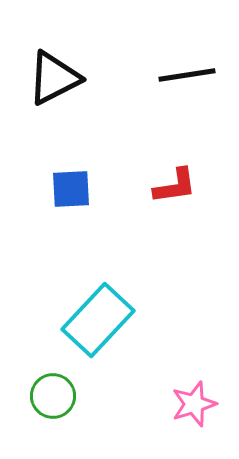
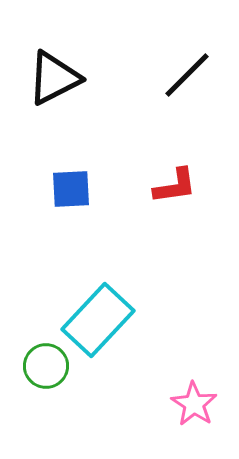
black line: rotated 36 degrees counterclockwise
green circle: moved 7 px left, 30 px up
pink star: rotated 21 degrees counterclockwise
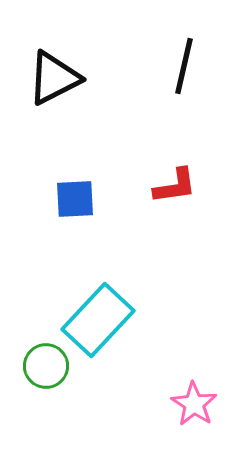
black line: moved 3 px left, 9 px up; rotated 32 degrees counterclockwise
blue square: moved 4 px right, 10 px down
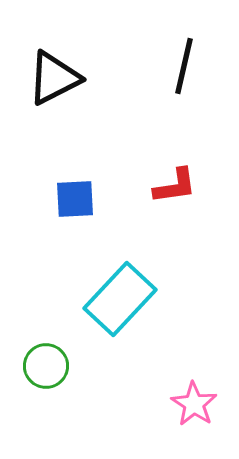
cyan rectangle: moved 22 px right, 21 px up
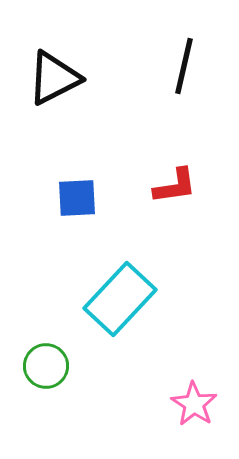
blue square: moved 2 px right, 1 px up
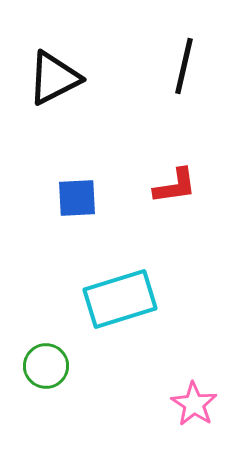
cyan rectangle: rotated 30 degrees clockwise
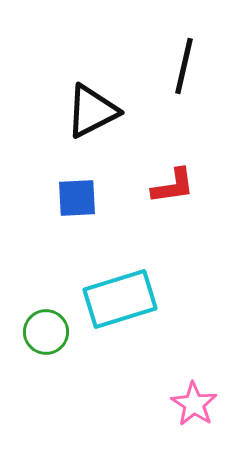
black triangle: moved 38 px right, 33 px down
red L-shape: moved 2 px left
green circle: moved 34 px up
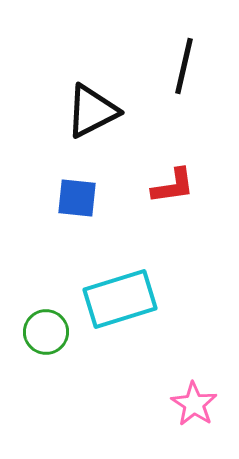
blue square: rotated 9 degrees clockwise
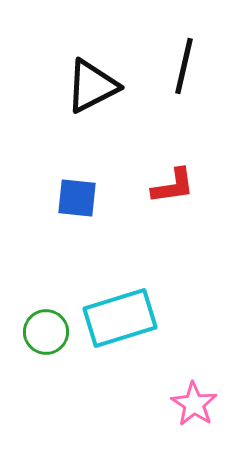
black triangle: moved 25 px up
cyan rectangle: moved 19 px down
